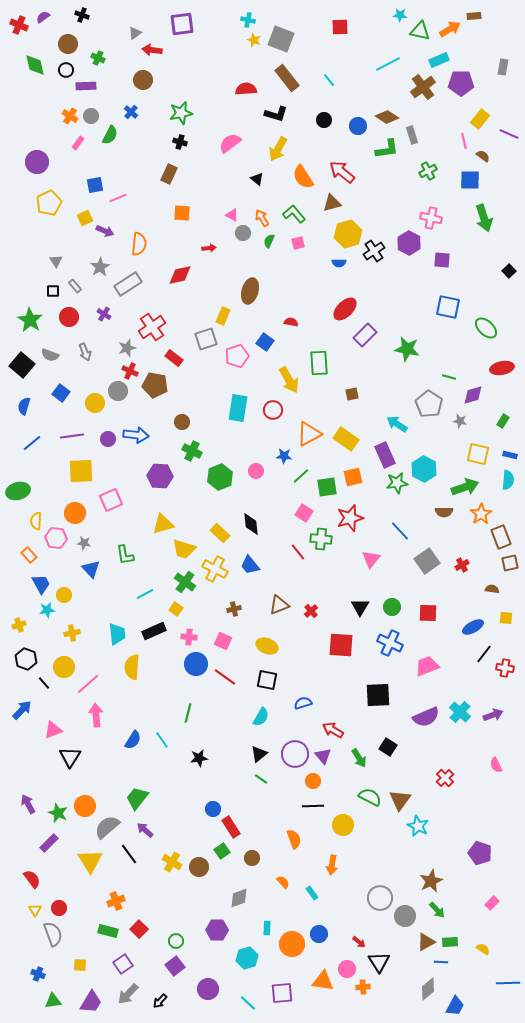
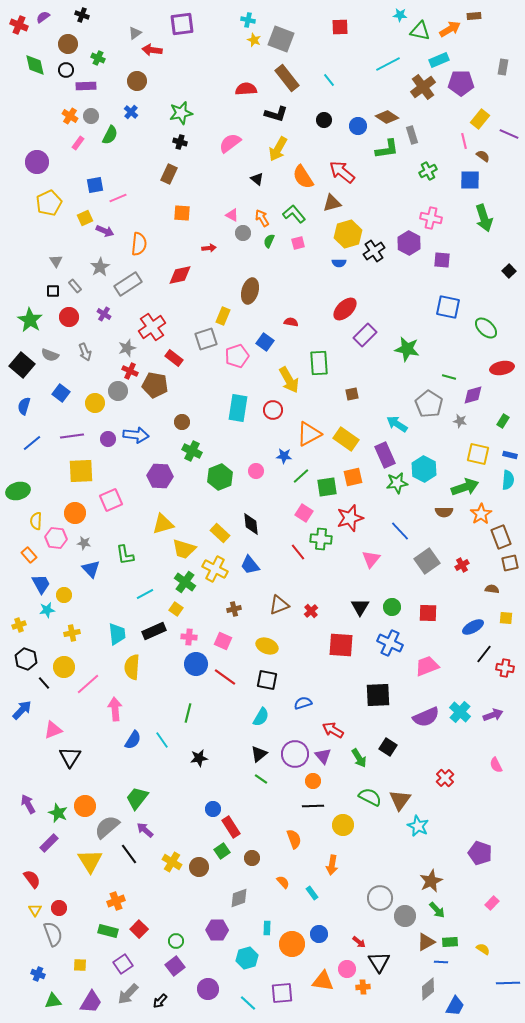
brown circle at (143, 80): moved 6 px left, 1 px down
pink arrow at (96, 715): moved 19 px right, 6 px up
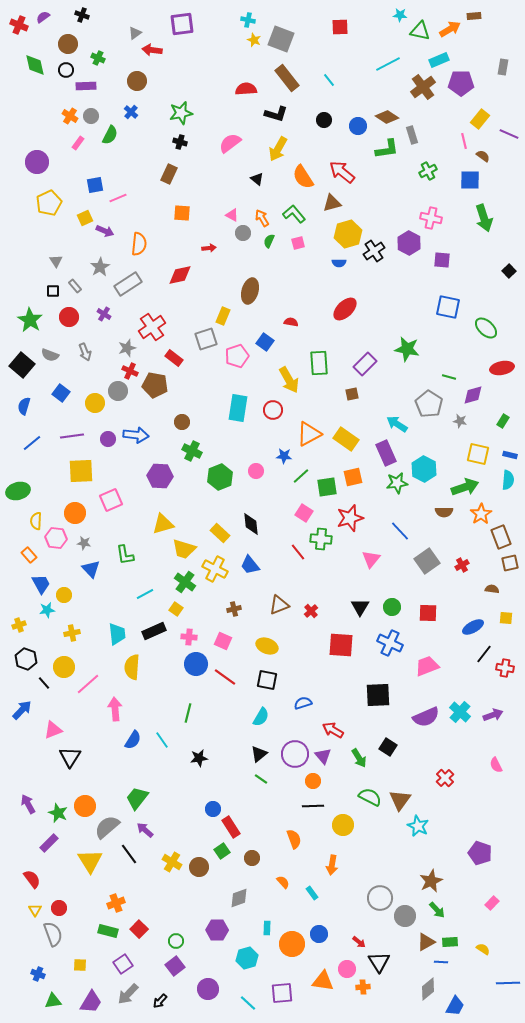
purple rectangle at (365, 335): moved 29 px down
purple rectangle at (385, 455): moved 1 px right, 2 px up
orange cross at (116, 901): moved 2 px down
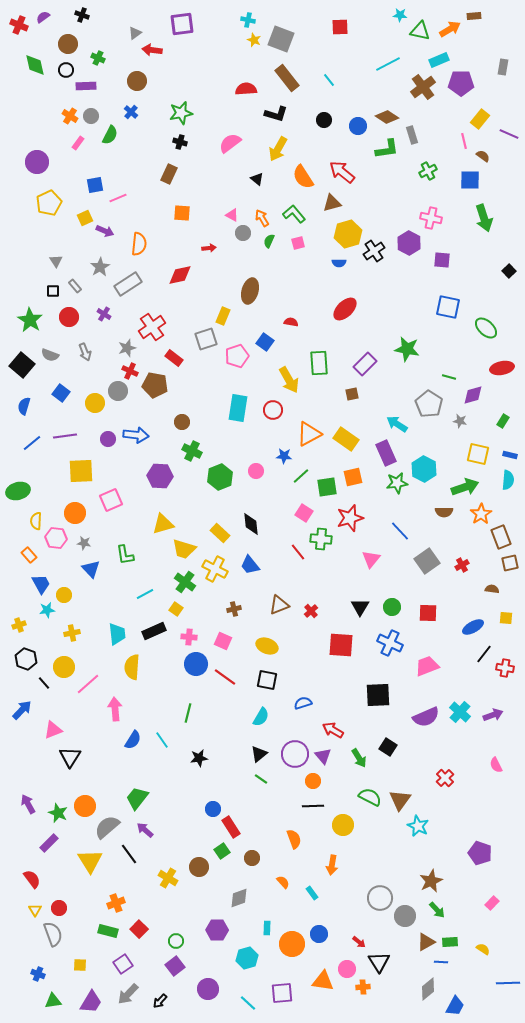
purple line at (72, 436): moved 7 px left
yellow cross at (172, 862): moved 4 px left, 16 px down
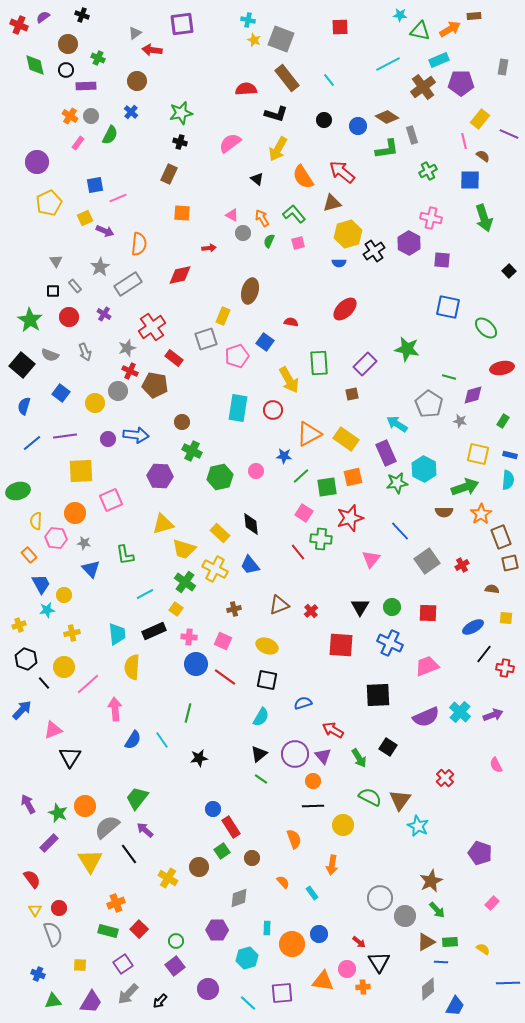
green hexagon at (220, 477): rotated 10 degrees clockwise
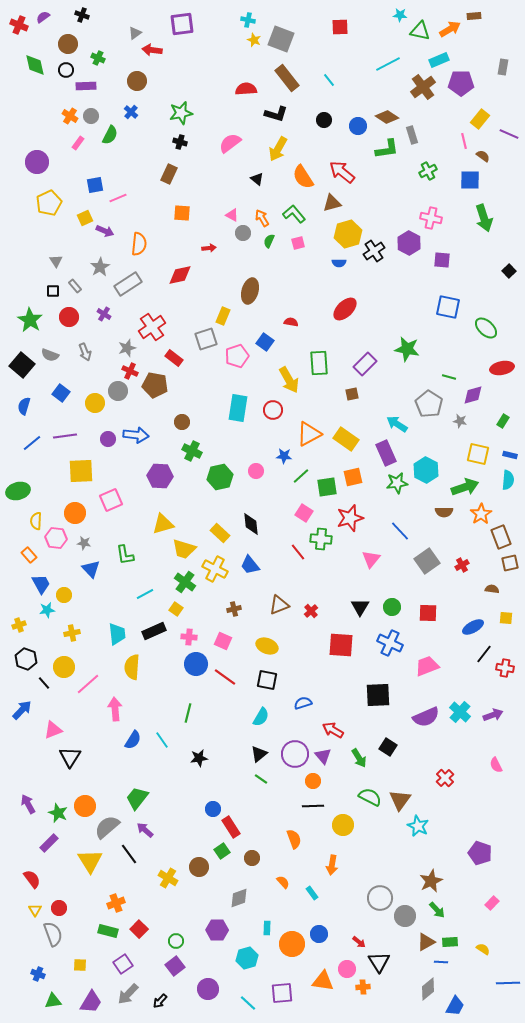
cyan hexagon at (424, 469): moved 2 px right, 1 px down
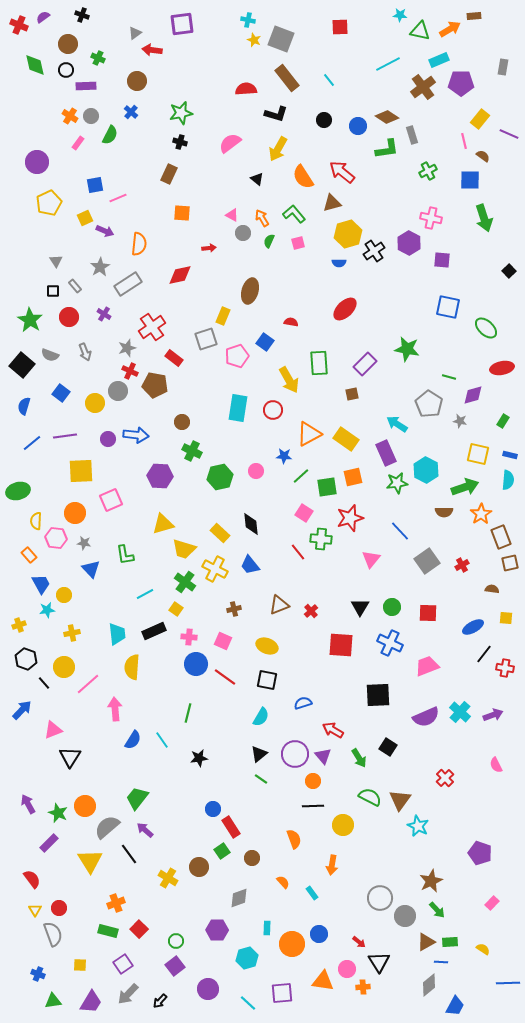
gray diamond at (428, 989): moved 1 px right, 4 px up
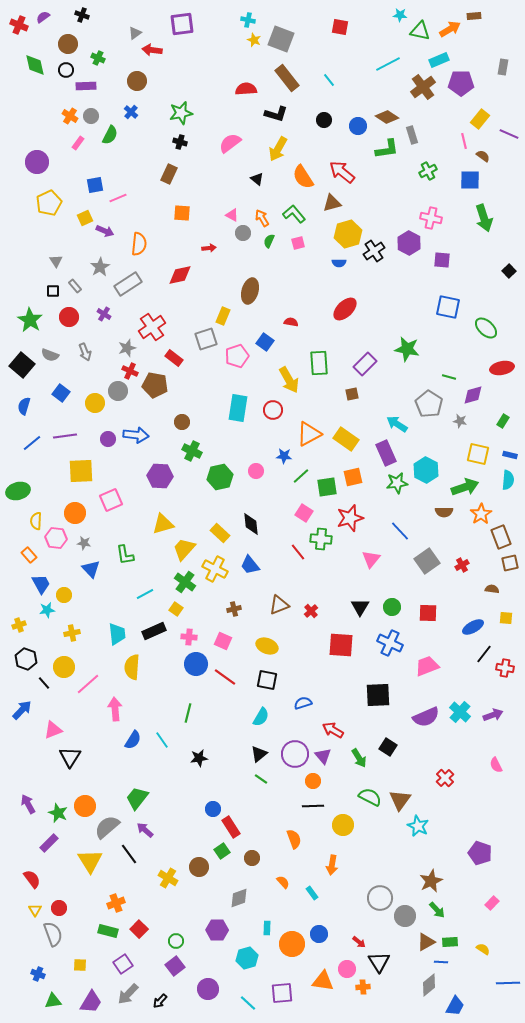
red square at (340, 27): rotated 12 degrees clockwise
yellow trapezoid at (184, 549): rotated 115 degrees clockwise
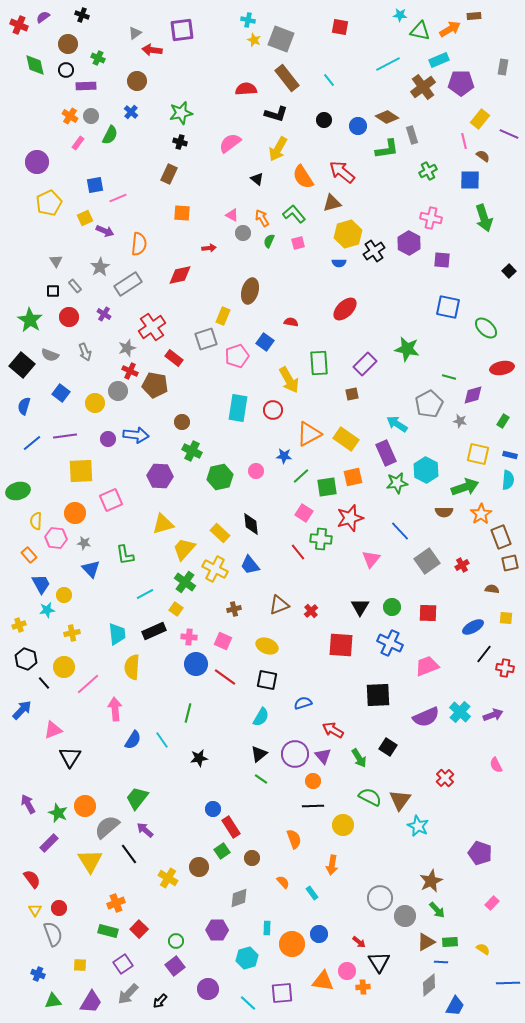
purple square at (182, 24): moved 6 px down
gray pentagon at (429, 404): rotated 12 degrees clockwise
pink circle at (347, 969): moved 2 px down
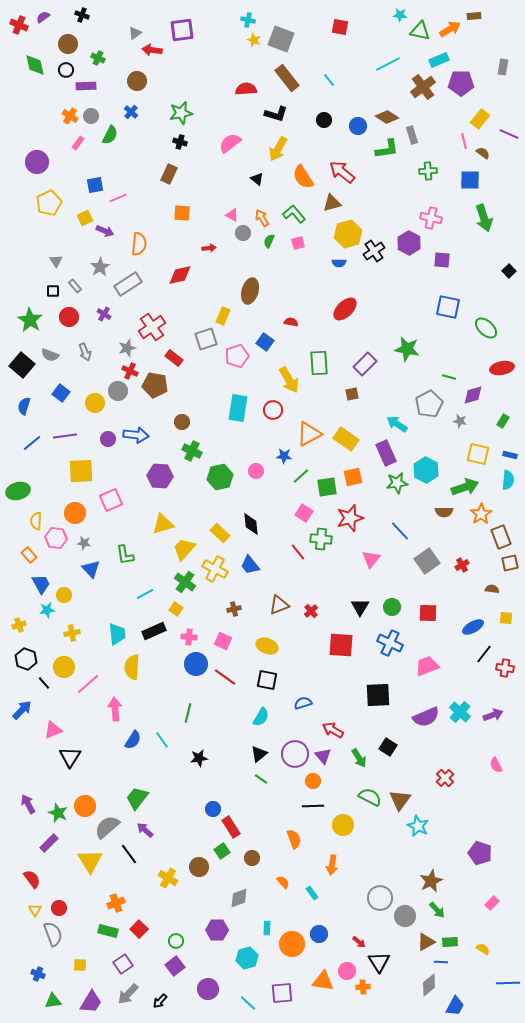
brown semicircle at (483, 156): moved 3 px up
green cross at (428, 171): rotated 24 degrees clockwise
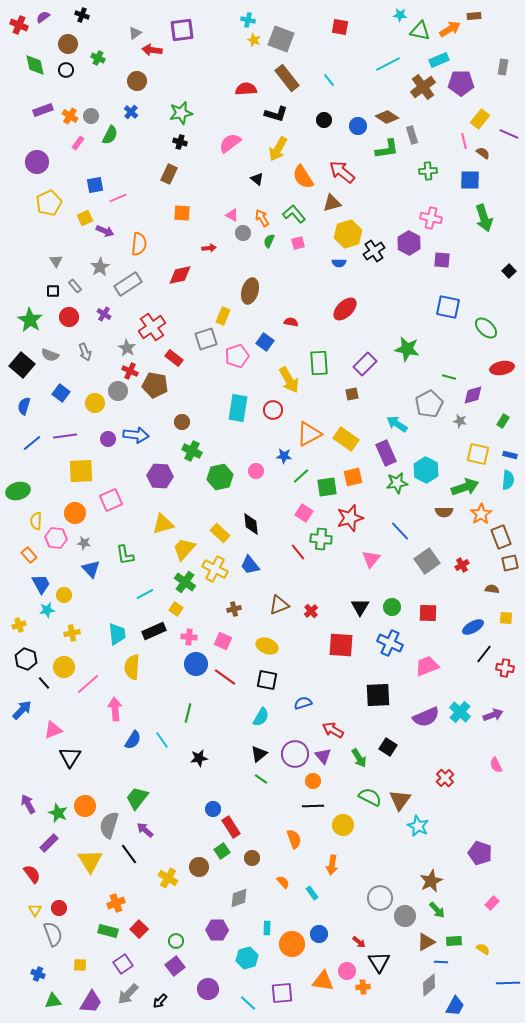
purple rectangle at (86, 86): moved 43 px left, 24 px down; rotated 18 degrees counterclockwise
gray star at (127, 348): rotated 24 degrees counterclockwise
gray semicircle at (107, 827): moved 2 px right, 2 px up; rotated 32 degrees counterclockwise
red semicircle at (32, 879): moved 5 px up
green rectangle at (450, 942): moved 4 px right, 1 px up
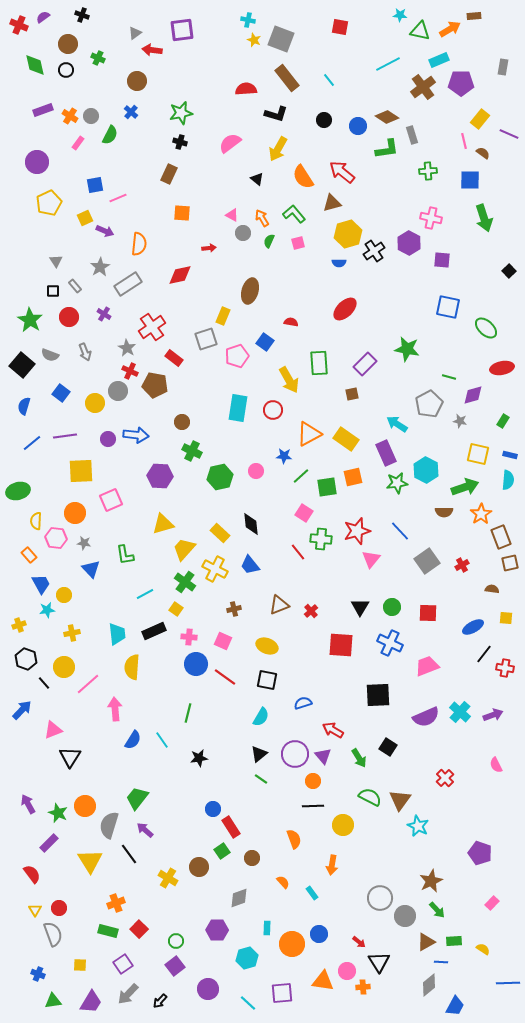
red star at (350, 518): moved 7 px right, 13 px down
